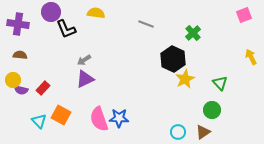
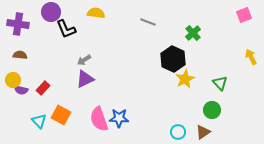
gray line: moved 2 px right, 2 px up
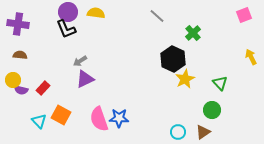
purple circle: moved 17 px right
gray line: moved 9 px right, 6 px up; rotated 21 degrees clockwise
gray arrow: moved 4 px left, 1 px down
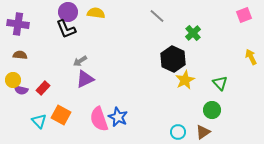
yellow star: moved 1 px down
blue star: moved 1 px left, 1 px up; rotated 24 degrees clockwise
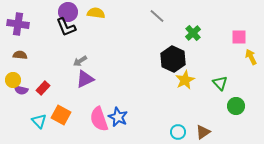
pink square: moved 5 px left, 22 px down; rotated 21 degrees clockwise
black L-shape: moved 2 px up
green circle: moved 24 px right, 4 px up
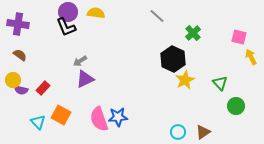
pink square: rotated 14 degrees clockwise
brown semicircle: rotated 32 degrees clockwise
blue star: rotated 30 degrees counterclockwise
cyan triangle: moved 1 px left, 1 px down
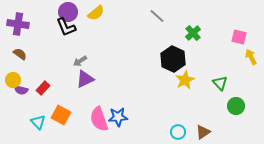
yellow semicircle: rotated 132 degrees clockwise
brown semicircle: moved 1 px up
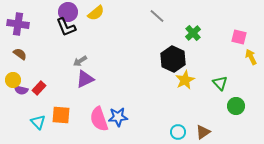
red rectangle: moved 4 px left
orange square: rotated 24 degrees counterclockwise
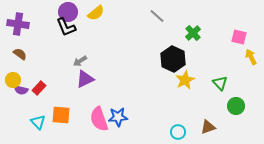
brown triangle: moved 5 px right, 5 px up; rotated 14 degrees clockwise
